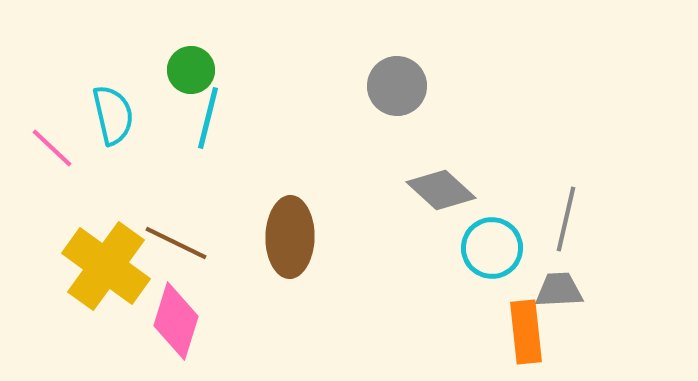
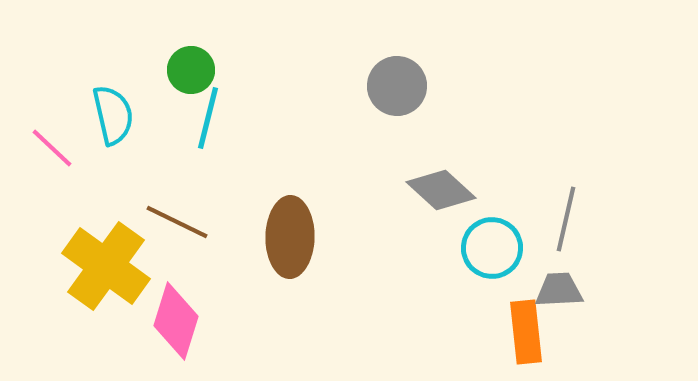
brown line: moved 1 px right, 21 px up
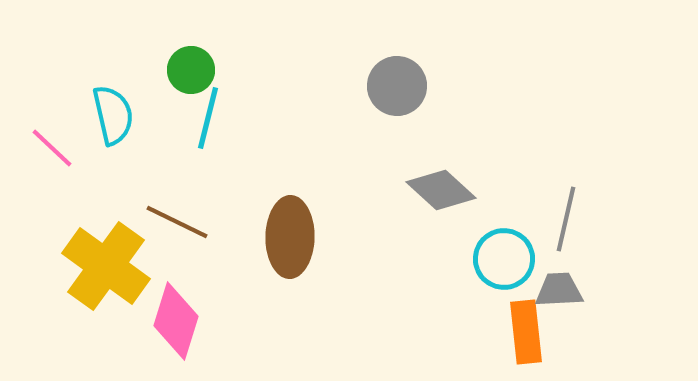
cyan circle: moved 12 px right, 11 px down
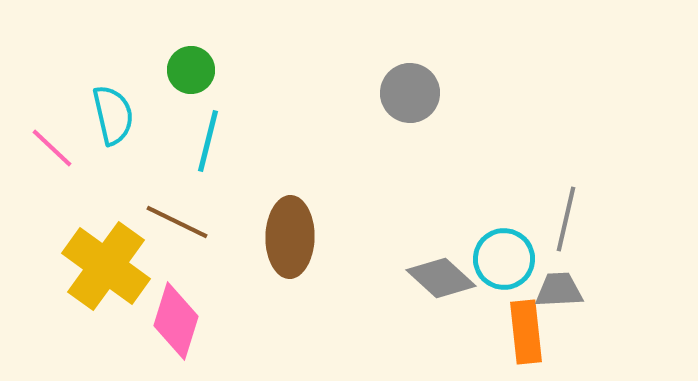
gray circle: moved 13 px right, 7 px down
cyan line: moved 23 px down
gray diamond: moved 88 px down
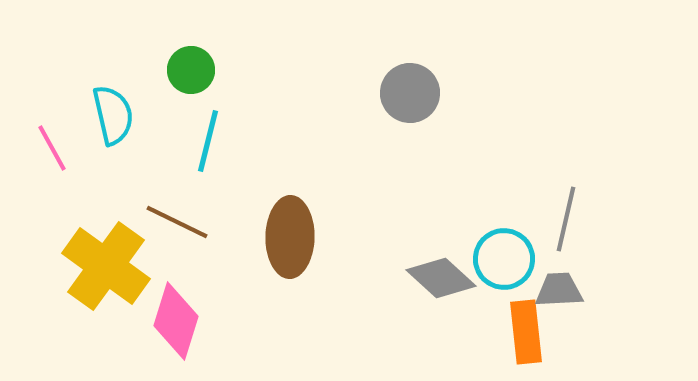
pink line: rotated 18 degrees clockwise
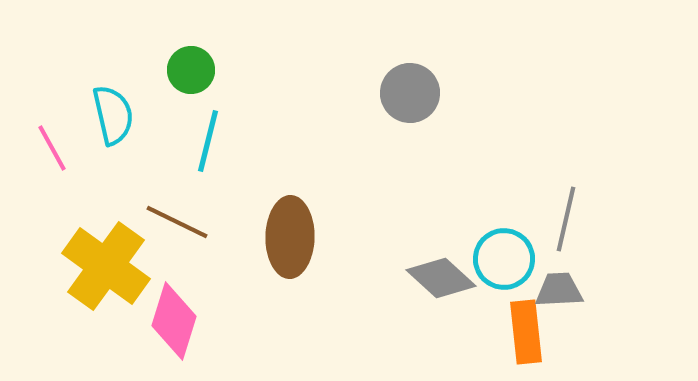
pink diamond: moved 2 px left
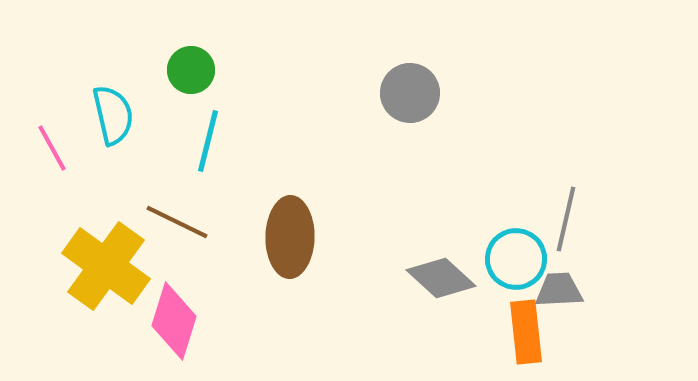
cyan circle: moved 12 px right
